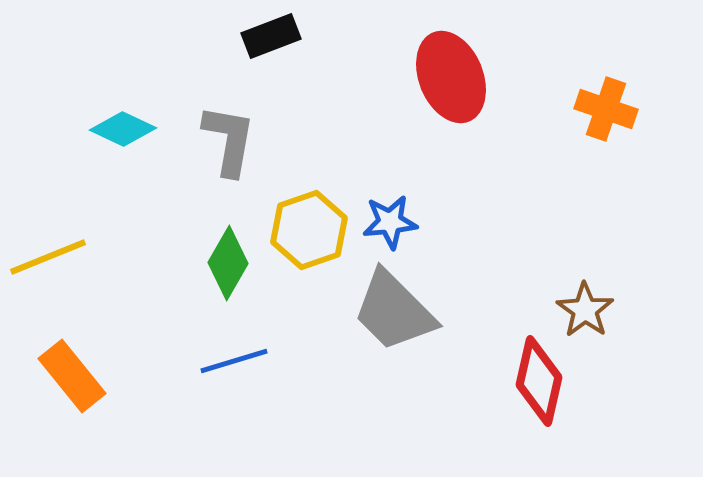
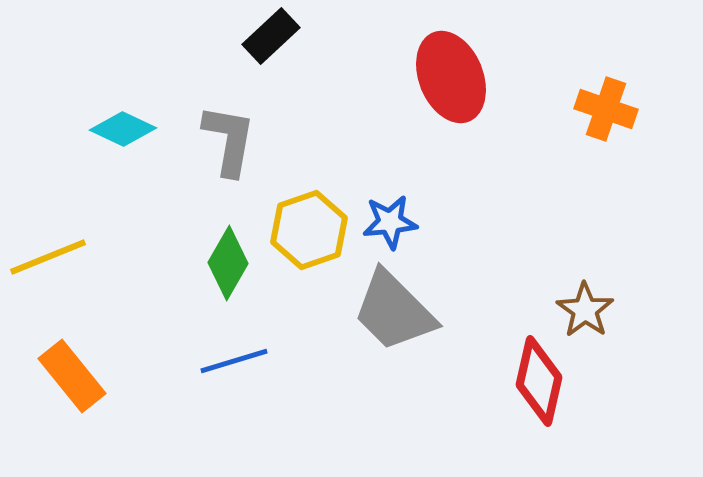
black rectangle: rotated 22 degrees counterclockwise
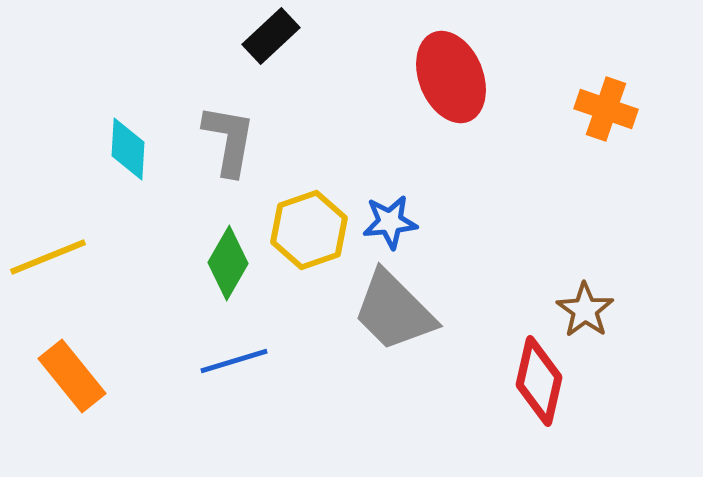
cyan diamond: moved 5 px right, 20 px down; rotated 68 degrees clockwise
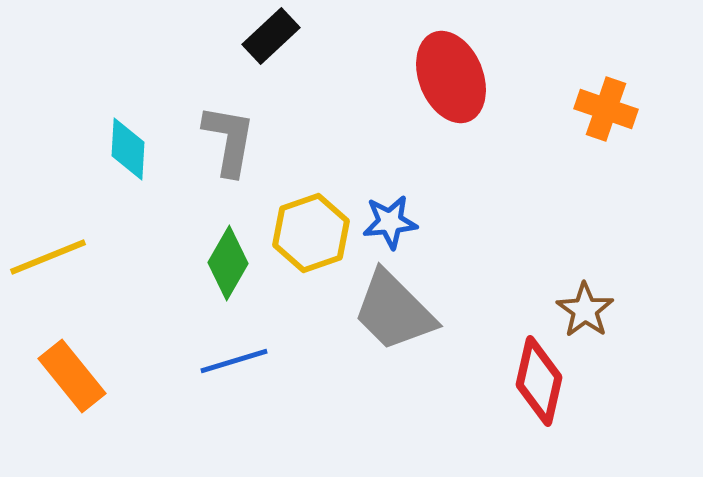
yellow hexagon: moved 2 px right, 3 px down
